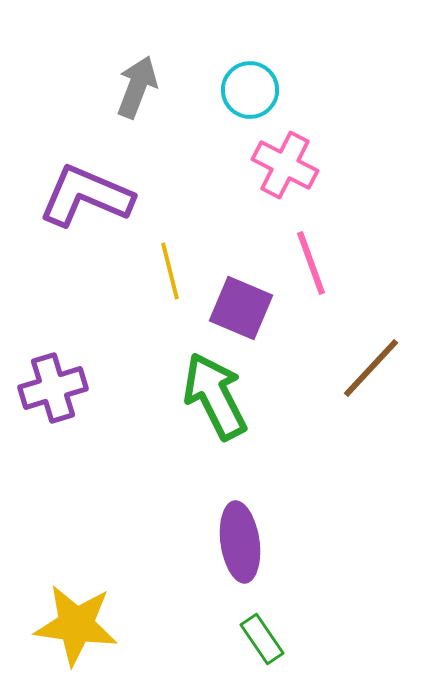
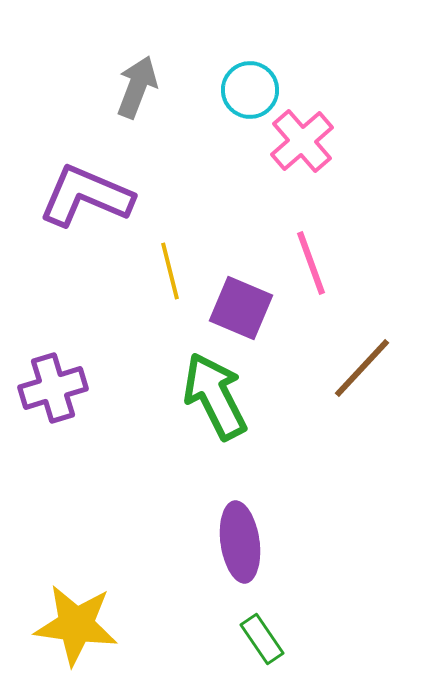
pink cross: moved 17 px right, 24 px up; rotated 22 degrees clockwise
brown line: moved 9 px left
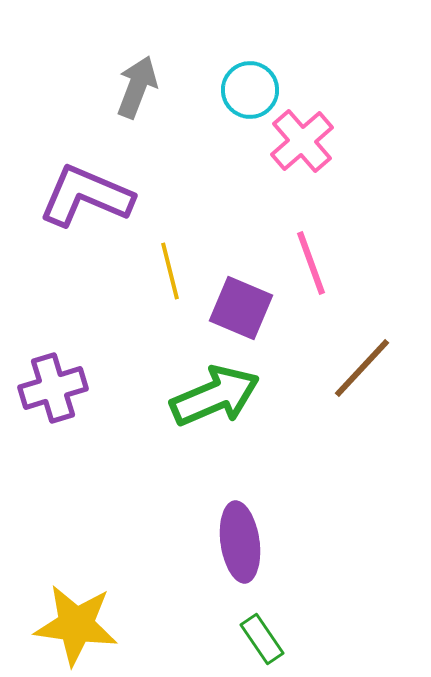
green arrow: rotated 94 degrees clockwise
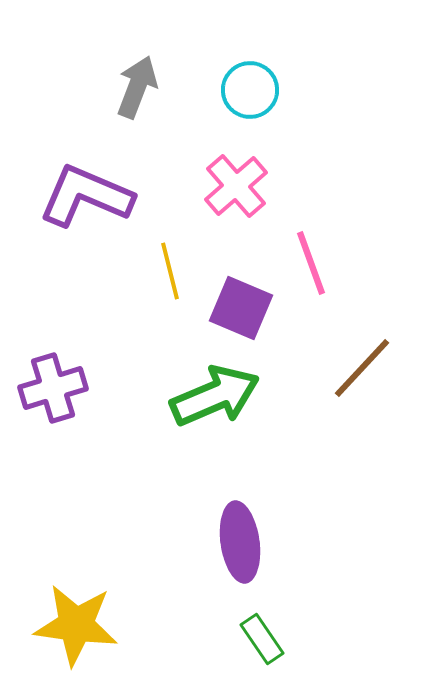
pink cross: moved 66 px left, 45 px down
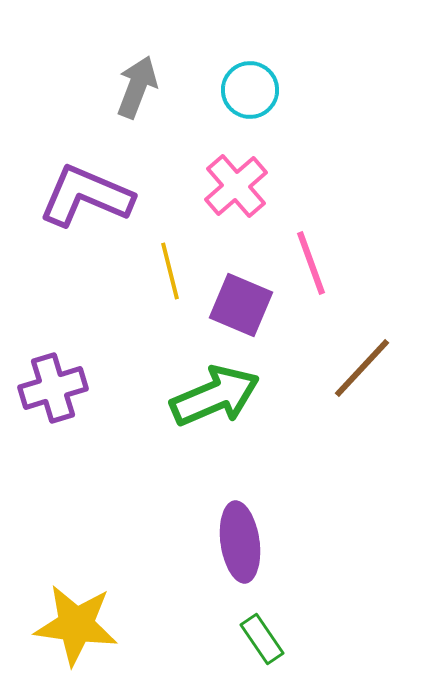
purple square: moved 3 px up
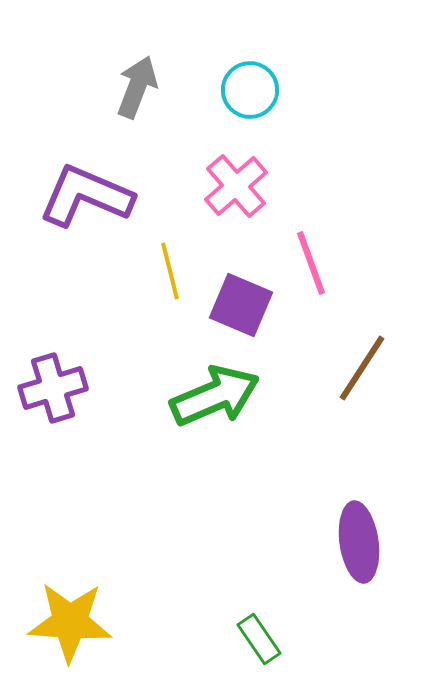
brown line: rotated 10 degrees counterclockwise
purple ellipse: moved 119 px right
yellow star: moved 6 px left, 3 px up; rotated 4 degrees counterclockwise
green rectangle: moved 3 px left
